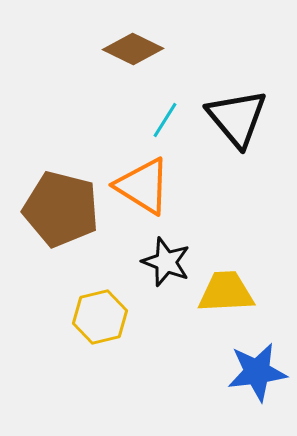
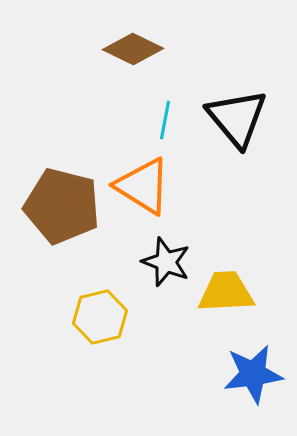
cyan line: rotated 21 degrees counterclockwise
brown pentagon: moved 1 px right, 3 px up
blue star: moved 4 px left, 2 px down
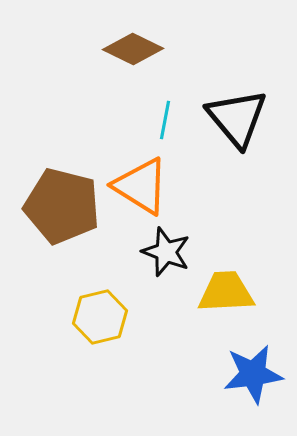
orange triangle: moved 2 px left
black star: moved 10 px up
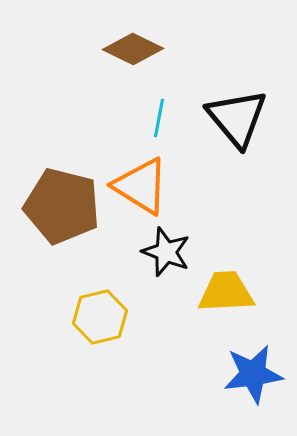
cyan line: moved 6 px left, 2 px up
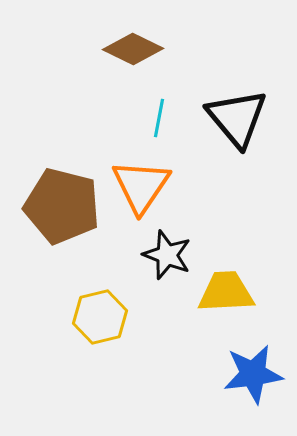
orange triangle: rotated 32 degrees clockwise
black star: moved 1 px right, 3 px down
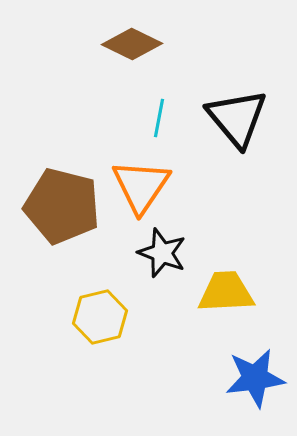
brown diamond: moved 1 px left, 5 px up
black star: moved 5 px left, 2 px up
blue star: moved 2 px right, 4 px down
